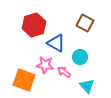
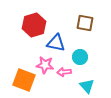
brown square: rotated 18 degrees counterclockwise
blue triangle: rotated 18 degrees counterclockwise
pink arrow: rotated 40 degrees counterclockwise
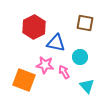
red hexagon: moved 2 px down; rotated 10 degrees counterclockwise
pink arrow: rotated 64 degrees clockwise
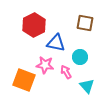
red hexagon: moved 2 px up
pink arrow: moved 2 px right
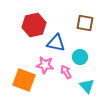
red hexagon: rotated 15 degrees clockwise
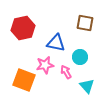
red hexagon: moved 11 px left, 3 px down
pink star: rotated 18 degrees counterclockwise
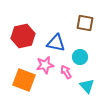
red hexagon: moved 8 px down
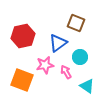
brown square: moved 9 px left; rotated 12 degrees clockwise
blue triangle: moved 2 px right; rotated 48 degrees counterclockwise
orange square: moved 2 px left
cyan triangle: rotated 14 degrees counterclockwise
